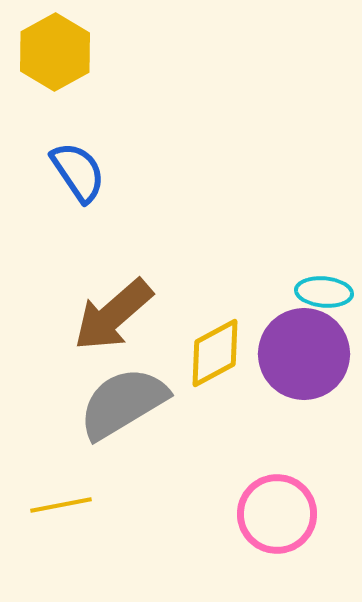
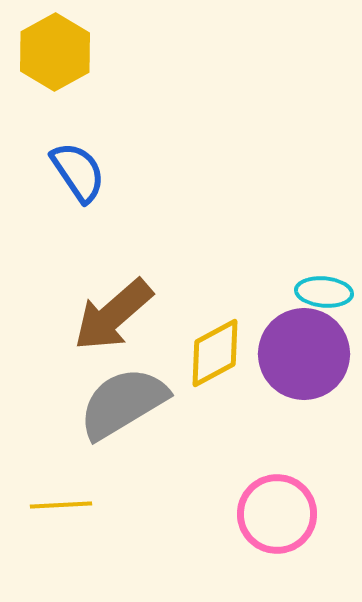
yellow line: rotated 8 degrees clockwise
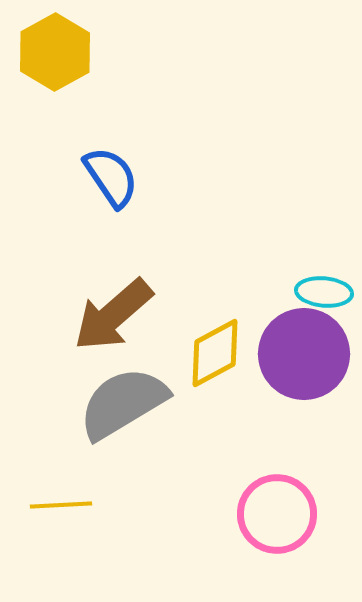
blue semicircle: moved 33 px right, 5 px down
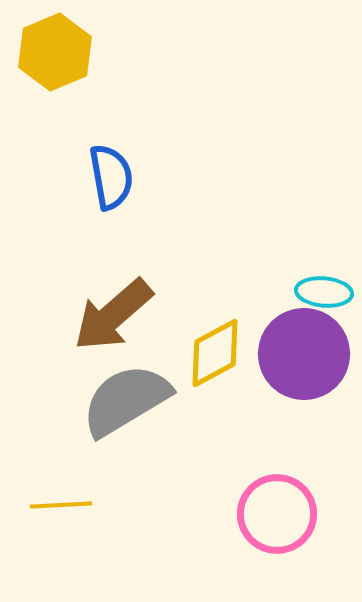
yellow hexagon: rotated 6 degrees clockwise
blue semicircle: rotated 24 degrees clockwise
gray semicircle: moved 3 px right, 3 px up
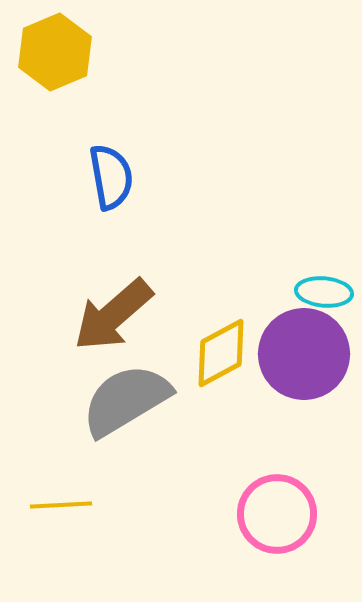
yellow diamond: moved 6 px right
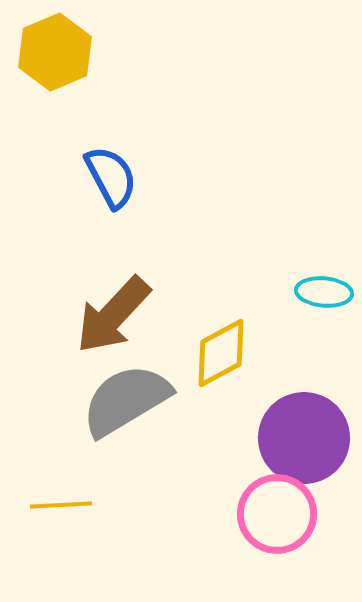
blue semicircle: rotated 18 degrees counterclockwise
brown arrow: rotated 6 degrees counterclockwise
purple circle: moved 84 px down
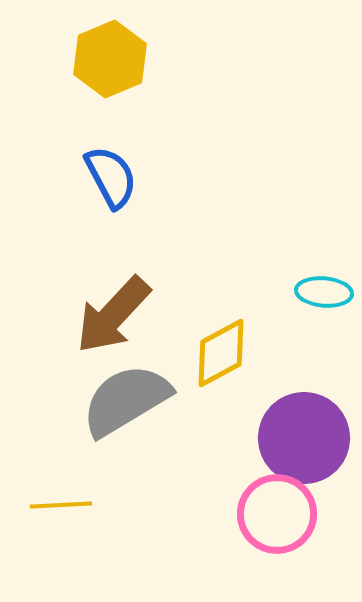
yellow hexagon: moved 55 px right, 7 px down
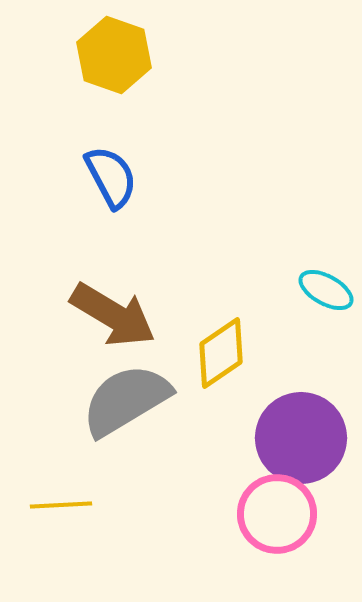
yellow hexagon: moved 4 px right, 4 px up; rotated 18 degrees counterclockwise
cyan ellipse: moved 2 px right, 2 px up; rotated 24 degrees clockwise
brown arrow: rotated 102 degrees counterclockwise
yellow diamond: rotated 6 degrees counterclockwise
purple circle: moved 3 px left
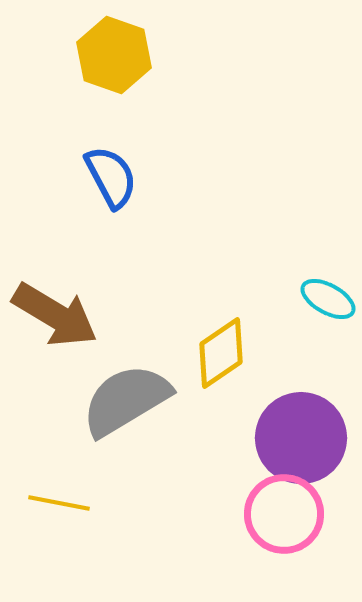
cyan ellipse: moved 2 px right, 9 px down
brown arrow: moved 58 px left
yellow line: moved 2 px left, 2 px up; rotated 14 degrees clockwise
pink circle: moved 7 px right
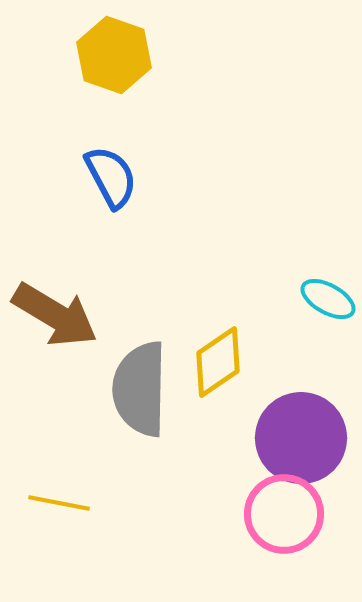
yellow diamond: moved 3 px left, 9 px down
gray semicircle: moved 14 px right, 11 px up; rotated 58 degrees counterclockwise
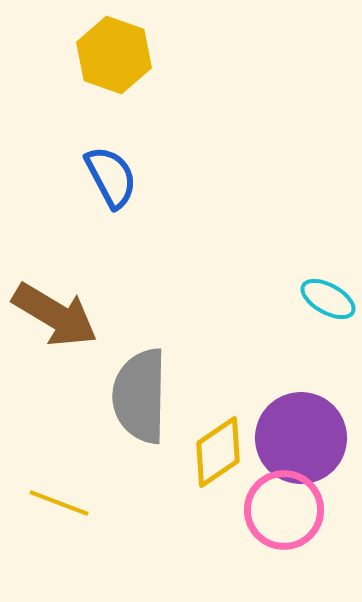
yellow diamond: moved 90 px down
gray semicircle: moved 7 px down
yellow line: rotated 10 degrees clockwise
pink circle: moved 4 px up
